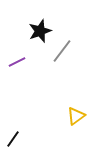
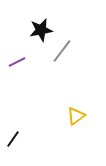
black star: moved 1 px right, 1 px up; rotated 10 degrees clockwise
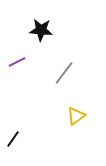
black star: rotated 15 degrees clockwise
gray line: moved 2 px right, 22 px down
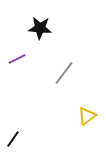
black star: moved 1 px left, 2 px up
purple line: moved 3 px up
yellow triangle: moved 11 px right
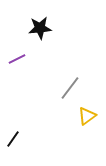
black star: rotated 10 degrees counterclockwise
gray line: moved 6 px right, 15 px down
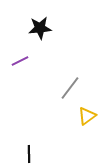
purple line: moved 3 px right, 2 px down
black line: moved 16 px right, 15 px down; rotated 36 degrees counterclockwise
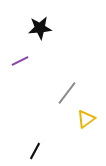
gray line: moved 3 px left, 5 px down
yellow triangle: moved 1 px left, 3 px down
black line: moved 6 px right, 3 px up; rotated 30 degrees clockwise
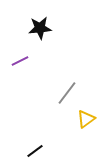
black line: rotated 24 degrees clockwise
